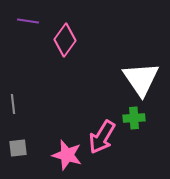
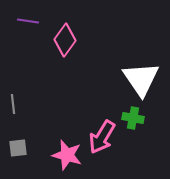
green cross: moved 1 px left; rotated 15 degrees clockwise
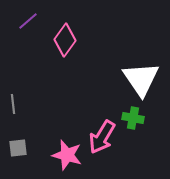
purple line: rotated 50 degrees counterclockwise
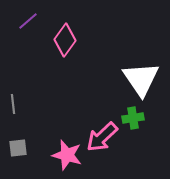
green cross: rotated 20 degrees counterclockwise
pink arrow: rotated 16 degrees clockwise
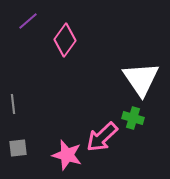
green cross: rotated 25 degrees clockwise
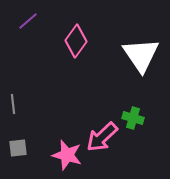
pink diamond: moved 11 px right, 1 px down
white triangle: moved 24 px up
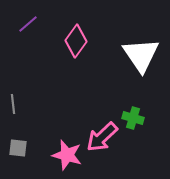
purple line: moved 3 px down
gray square: rotated 12 degrees clockwise
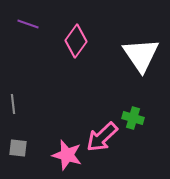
purple line: rotated 60 degrees clockwise
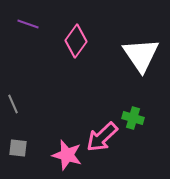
gray line: rotated 18 degrees counterclockwise
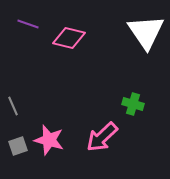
pink diamond: moved 7 px left, 3 px up; rotated 68 degrees clockwise
white triangle: moved 5 px right, 23 px up
gray line: moved 2 px down
green cross: moved 14 px up
gray square: moved 2 px up; rotated 24 degrees counterclockwise
pink star: moved 18 px left, 15 px up
